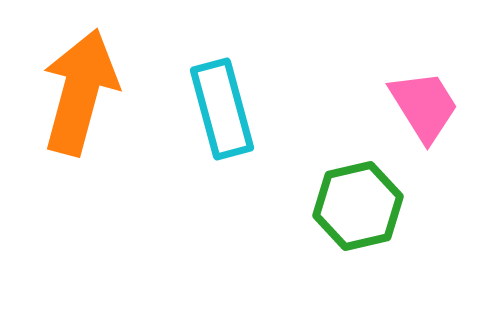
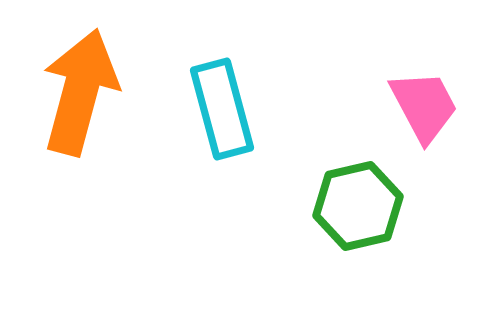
pink trapezoid: rotated 4 degrees clockwise
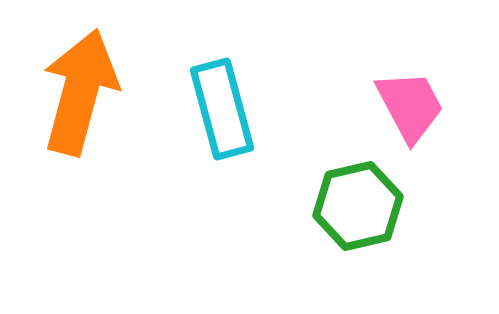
pink trapezoid: moved 14 px left
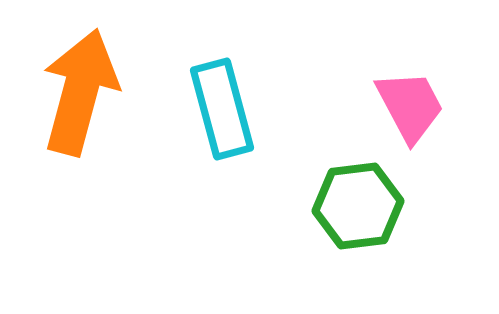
green hexagon: rotated 6 degrees clockwise
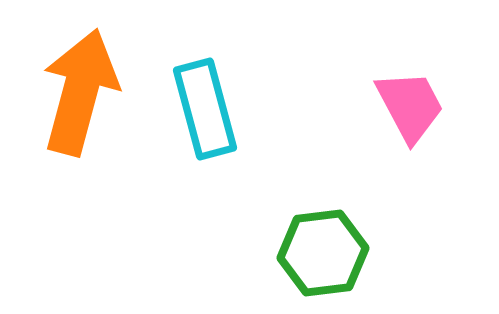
cyan rectangle: moved 17 px left
green hexagon: moved 35 px left, 47 px down
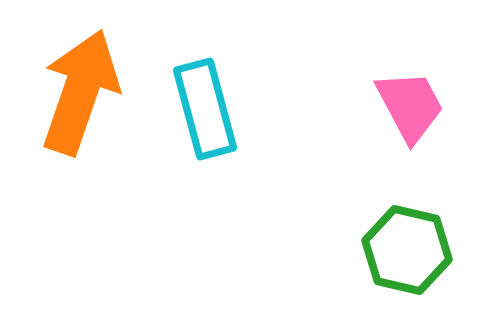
orange arrow: rotated 4 degrees clockwise
green hexagon: moved 84 px right, 3 px up; rotated 20 degrees clockwise
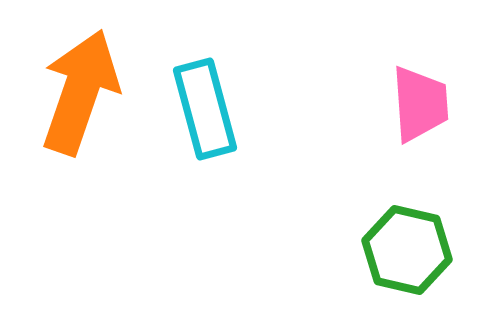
pink trapezoid: moved 10 px right, 2 px up; rotated 24 degrees clockwise
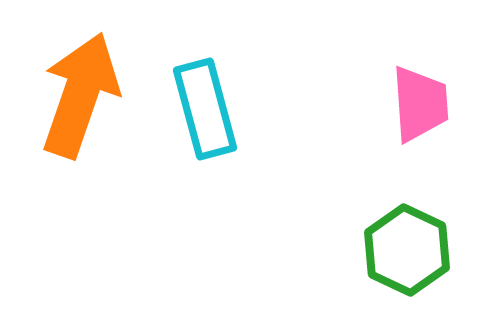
orange arrow: moved 3 px down
green hexagon: rotated 12 degrees clockwise
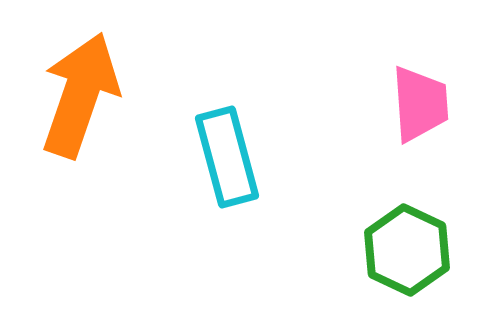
cyan rectangle: moved 22 px right, 48 px down
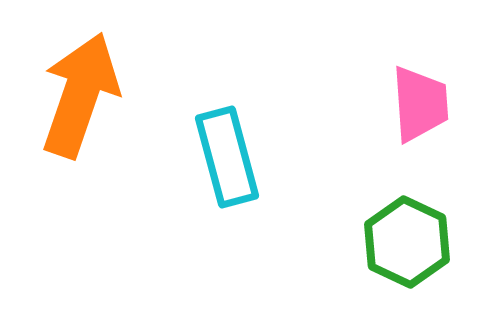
green hexagon: moved 8 px up
